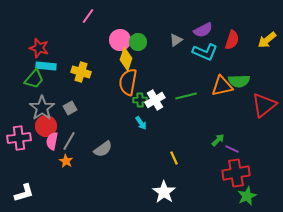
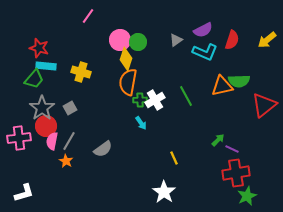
green line: rotated 75 degrees clockwise
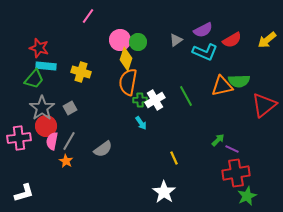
red semicircle: rotated 42 degrees clockwise
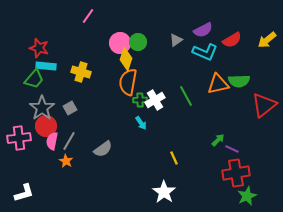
pink circle: moved 3 px down
orange triangle: moved 4 px left, 2 px up
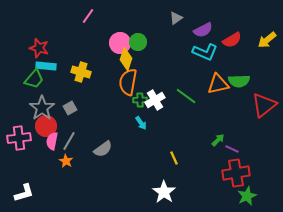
gray triangle: moved 22 px up
green line: rotated 25 degrees counterclockwise
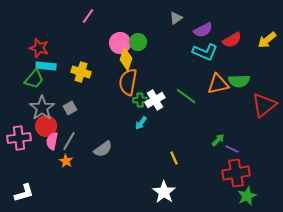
cyan arrow: rotated 72 degrees clockwise
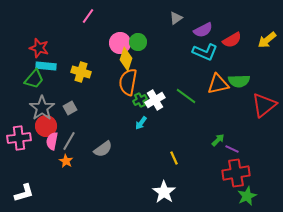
green cross: rotated 24 degrees counterclockwise
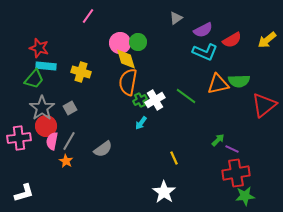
yellow diamond: rotated 35 degrees counterclockwise
green star: moved 2 px left; rotated 18 degrees clockwise
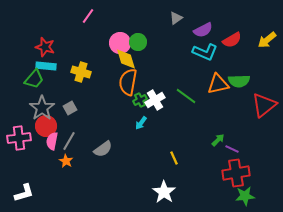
red star: moved 6 px right, 1 px up
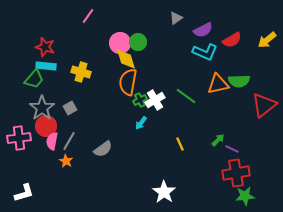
yellow line: moved 6 px right, 14 px up
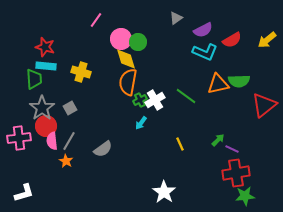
pink line: moved 8 px right, 4 px down
pink circle: moved 1 px right, 4 px up
green trapezoid: rotated 45 degrees counterclockwise
pink semicircle: rotated 18 degrees counterclockwise
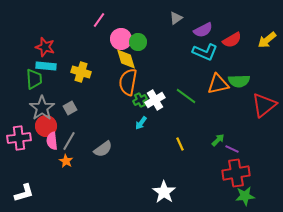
pink line: moved 3 px right
